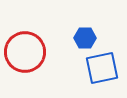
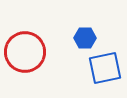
blue square: moved 3 px right
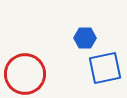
red circle: moved 22 px down
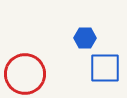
blue square: rotated 12 degrees clockwise
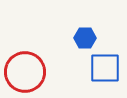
red circle: moved 2 px up
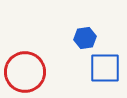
blue hexagon: rotated 10 degrees counterclockwise
